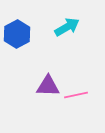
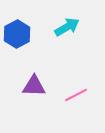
purple triangle: moved 14 px left
pink line: rotated 15 degrees counterclockwise
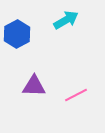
cyan arrow: moved 1 px left, 7 px up
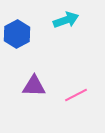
cyan arrow: rotated 10 degrees clockwise
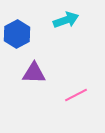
purple triangle: moved 13 px up
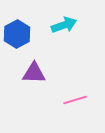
cyan arrow: moved 2 px left, 5 px down
pink line: moved 1 px left, 5 px down; rotated 10 degrees clockwise
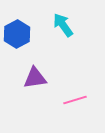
cyan arrow: moved 1 px left; rotated 105 degrees counterclockwise
purple triangle: moved 1 px right, 5 px down; rotated 10 degrees counterclockwise
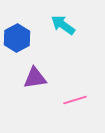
cyan arrow: rotated 20 degrees counterclockwise
blue hexagon: moved 4 px down
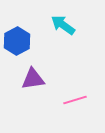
blue hexagon: moved 3 px down
purple triangle: moved 2 px left, 1 px down
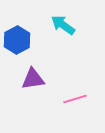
blue hexagon: moved 1 px up
pink line: moved 1 px up
